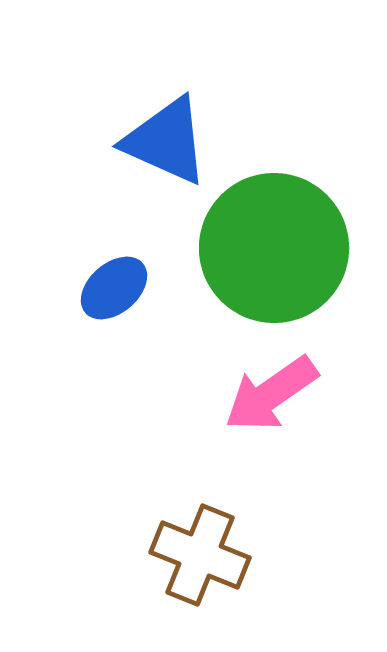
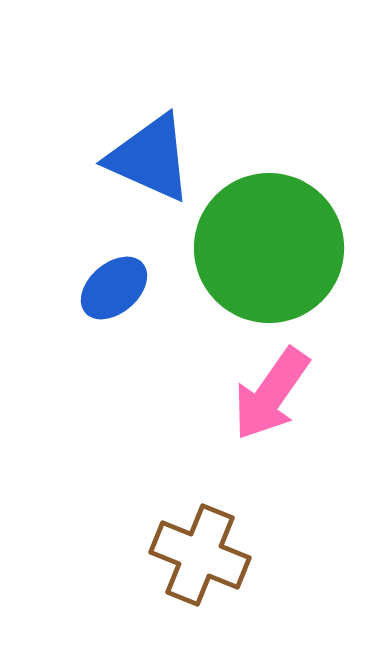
blue triangle: moved 16 px left, 17 px down
green circle: moved 5 px left
pink arrow: rotated 20 degrees counterclockwise
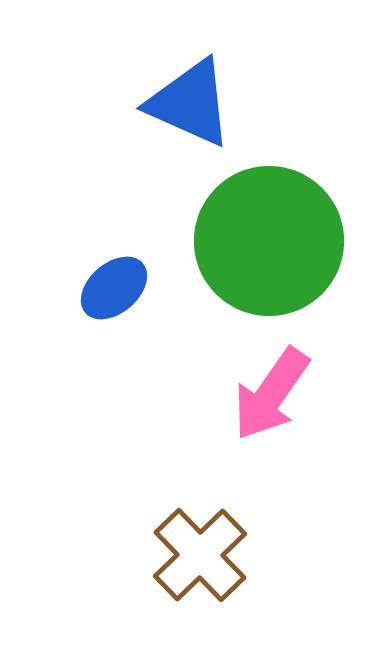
blue triangle: moved 40 px right, 55 px up
green circle: moved 7 px up
brown cross: rotated 24 degrees clockwise
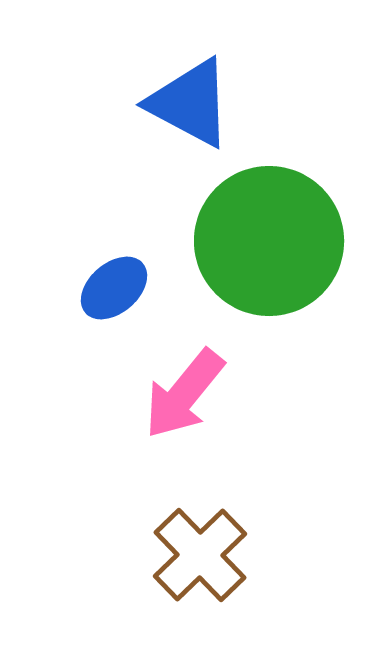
blue triangle: rotated 4 degrees clockwise
pink arrow: moved 87 px left; rotated 4 degrees clockwise
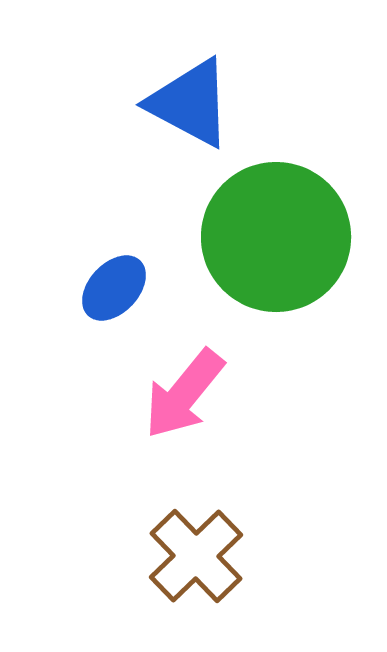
green circle: moved 7 px right, 4 px up
blue ellipse: rotated 6 degrees counterclockwise
brown cross: moved 4 px left, 1 px down
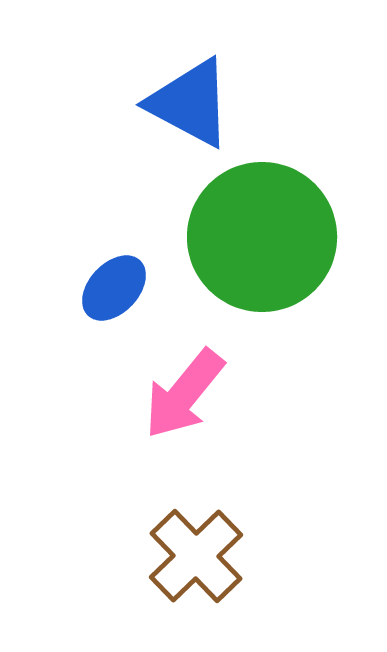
green circle: moved 14 px left
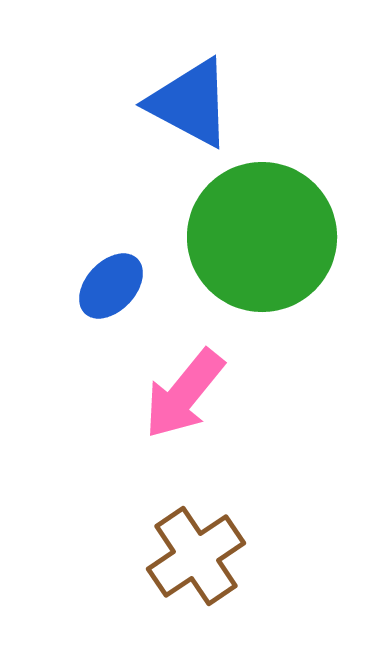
blue ellipse: moved 3 px left, 2 px up
brown cross: rotated 10 degrees clockwise
